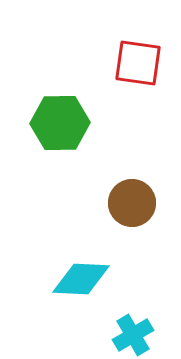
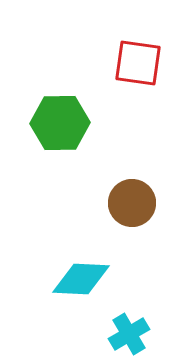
cyan cross: moved 4 px left, 1 px up
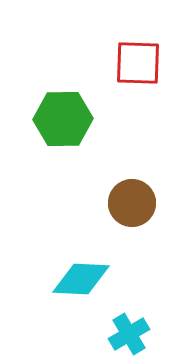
red square: rotated 6 degrees counterclockwise
green hexagon: moved 3 px right, 4 px up
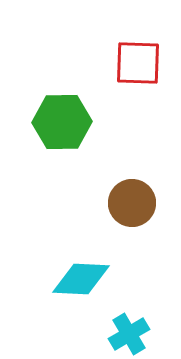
green hexagon: moved 1 px left, 3 px down
